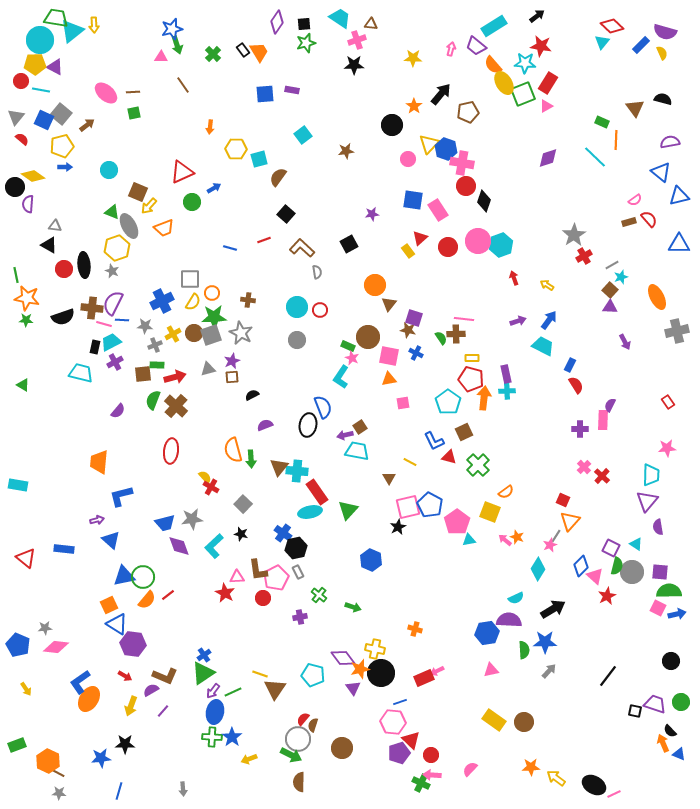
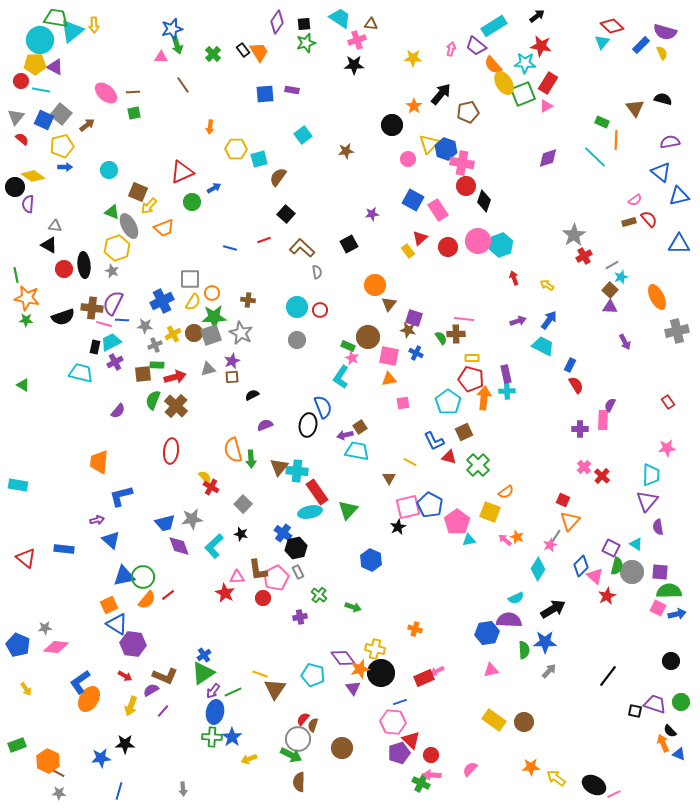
blue square at (413, 200): rotated 20 degrees clockwise
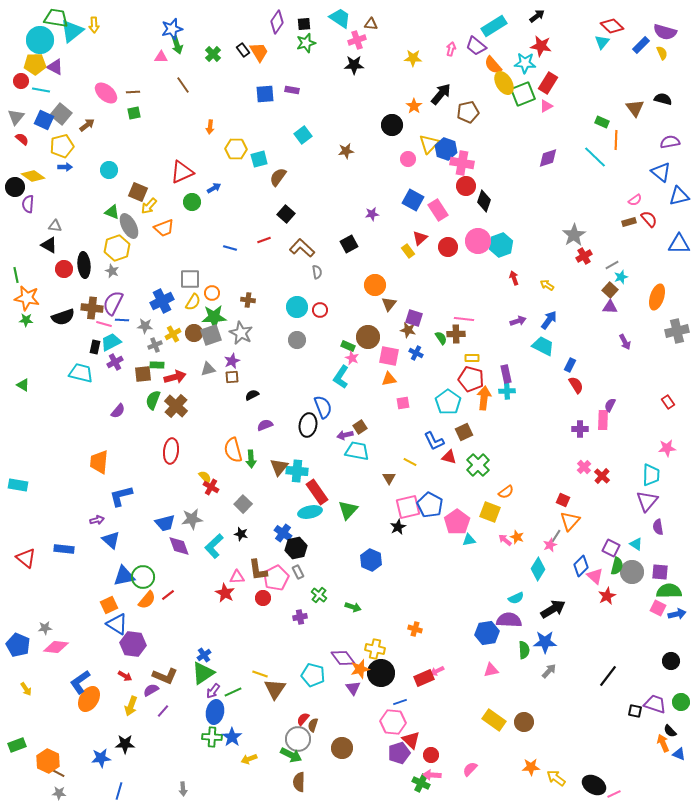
orange ellipse at (657, 297): rotated 45 degrees clockwise
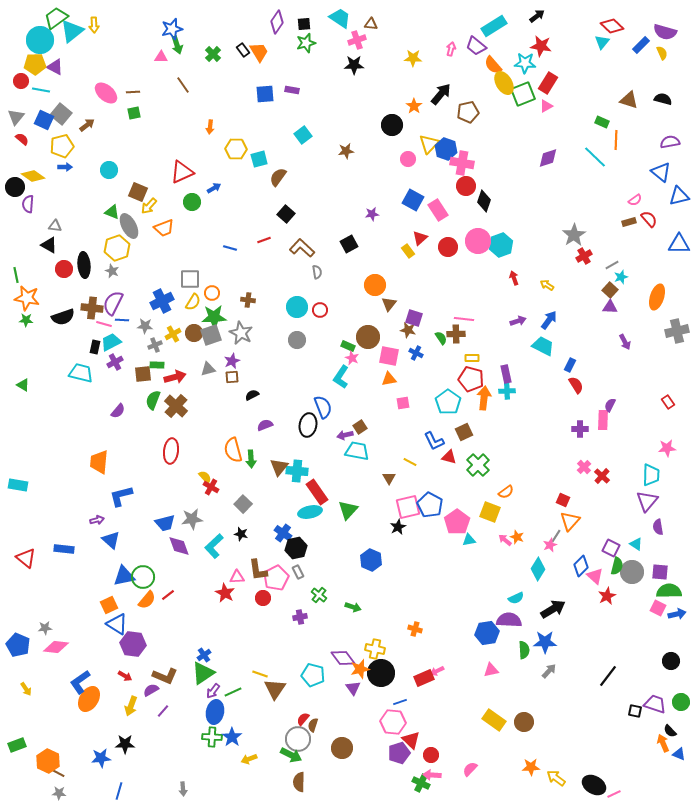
green trapezoid at (56, 18): rotated 45 degrees counterclockwise
brown triangle at (635, 108): moved 6 px left, 8 px up; rotated 36 degrees counterclockwise
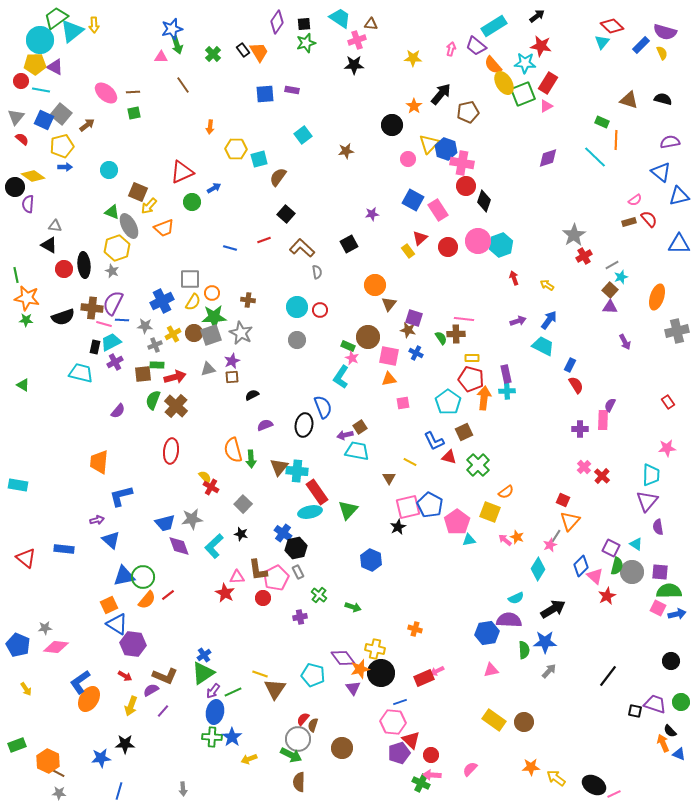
black ellipse at (308, 425): moved 4 px left
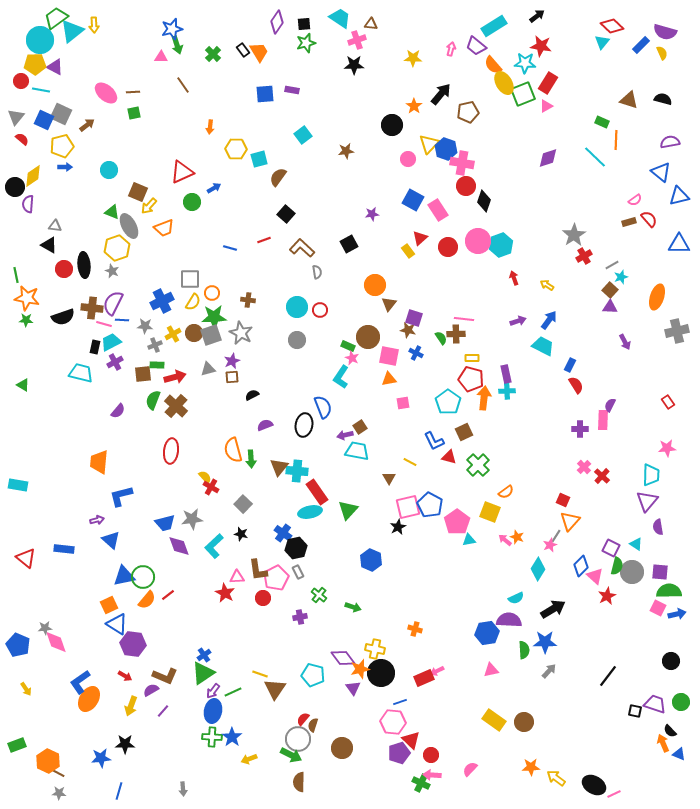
gray square at (61, 114): rotated 15 degrees counterclockwise
yellow diamond at (33, 176): rotated 70 degrees counterclockwise
pink diamond at (56, 647): moved 5 px up; rotated 65 degrees clockwise
blue ellipse at (215, 712): moved 2 px left, 1 px up
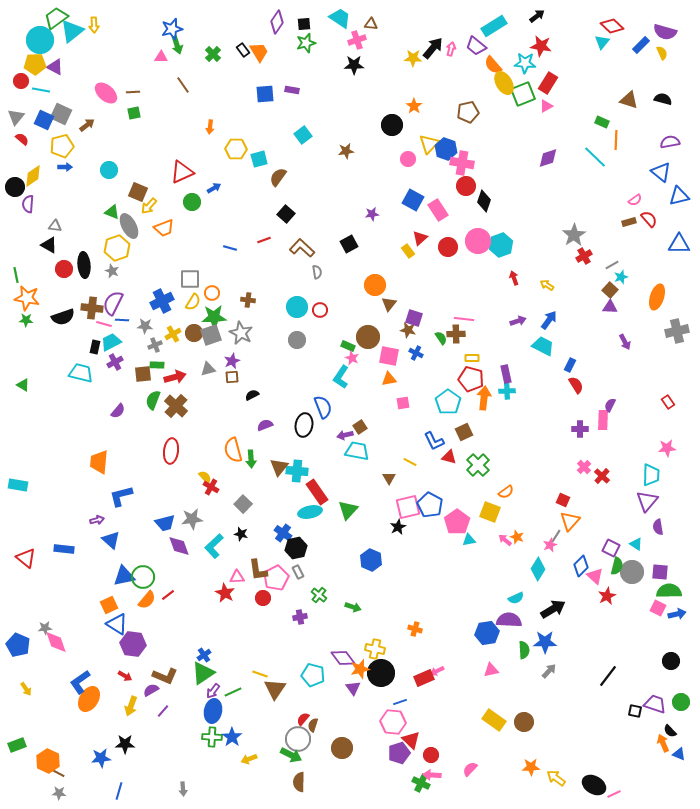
black arrow at (441, 94): moved 8 px left, 46 px up
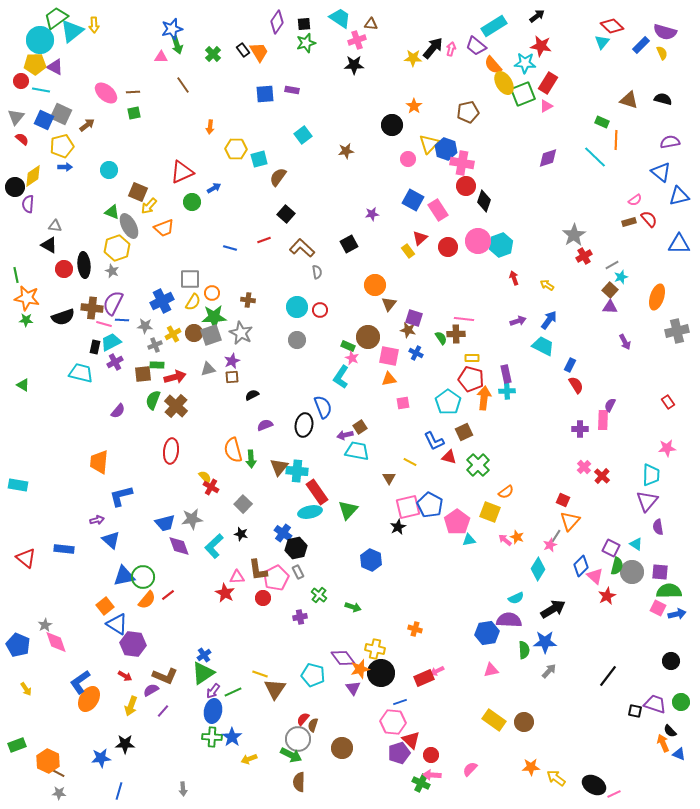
orange square at (109, 605): moved 4 px left, 1 px down; rotated 12 degrees counterclockwise
gray star at (45, 628): moved 3 px up; rotated 24 degrees counterclockwise
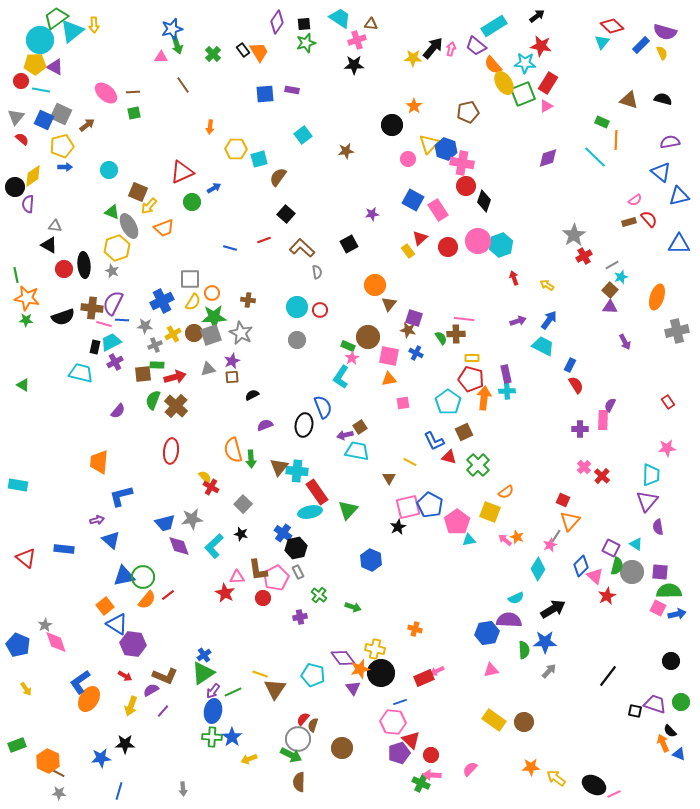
pink star at (352, 358): rotated 16 degrees clockwise
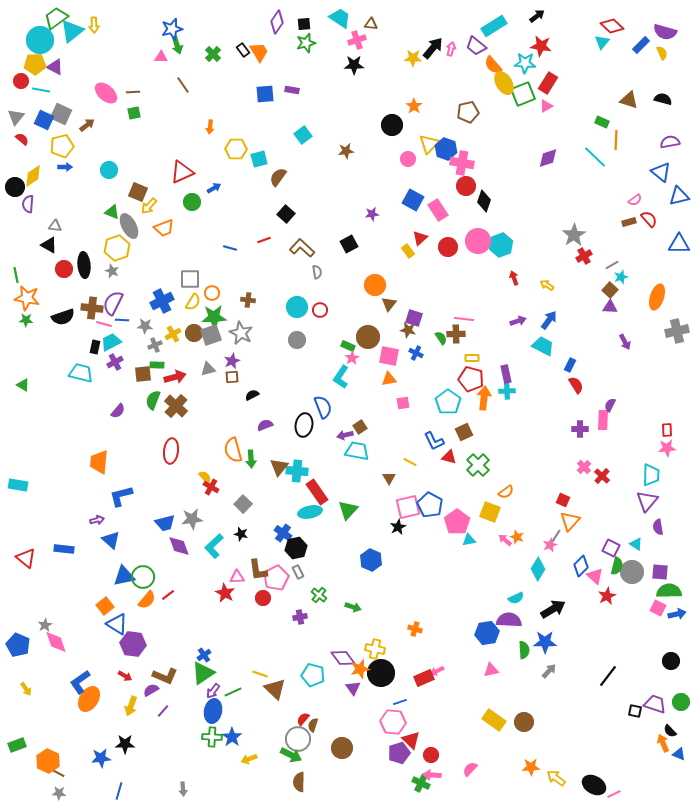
red rectangle at (668, 402): moved 1 px left, 28 px down; rotated 32 degrees clockwise
brown triangle at (275, 689): rotated 20 degrees counterclockwise
